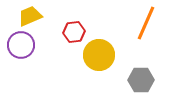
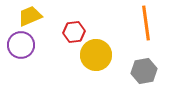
orange line: rotated 32 degrees counterclockwise
yellow circle: moved 3 px left
gray hexagon: moved 3 px right, 9 px up; rotated 10 degrees counterclockwise
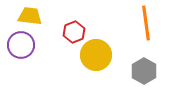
yellow trapezoid: rotated 30 degrees clockwise
red hexagon: rotated 15 degrees counterclockwise
gray hexagon: rotated 20 degrees counterclockwise
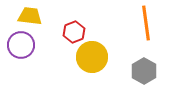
yellow circle: moved 4 px left, 2 px down
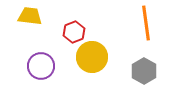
purple circle: moved 20 px right, 21 px down
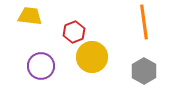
orange line: moved 2 px left, 1 px up
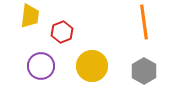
yellow trapezoid: rotated 90 degrees clockwise
red hexagon: moved 12 px left
yellow circle: moved 9 px down
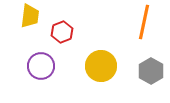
orange line: rotated 20 degrees clockwise
yellow circle: moved 9 px right
gray hexagon: moved 7 px right
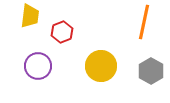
purple circle: moved 3 px left
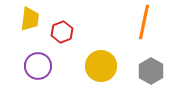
yellow trapezoid: moved 3 px down
